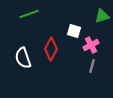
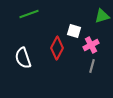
red diamond: moved 6 px right, 1 px up
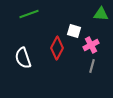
green triangle: moved 1 px left, 2 px up; rotated 21 degrees clockwise
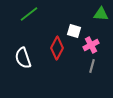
green line: rotated 18 degrees counterclockwise
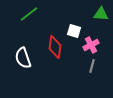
red diamond: moved 2 px left, 1 px up; rotated 20 degrees counterclockwise
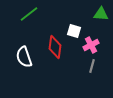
white semicircle: moved 1 px right, 1 px up
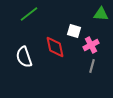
red diamond: rotated 20 degrees counterclockwise
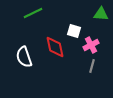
green line: moved 4 px right, 1 px up; rotated 12 degrees clockwise
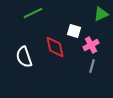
green triangle: rotated 28 degrees counterclockwise
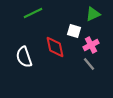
green triangle: moved 8 px left
gray line: moved 3 px left, 2 px up; rotated 56 degrees counterclockwise
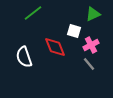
green line: rotated 12 degrees counterclockwise
red diamond: rotated 10 degrees counterclockwise
